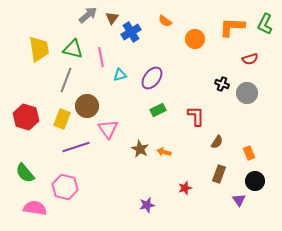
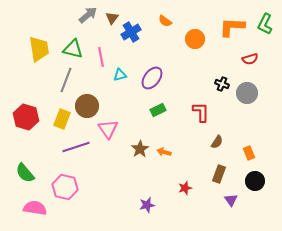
red L-shape: moved 5 px right, 4 px up
brown star: rotated 12 degrees clockwise
purple triangle: moved 8 px left
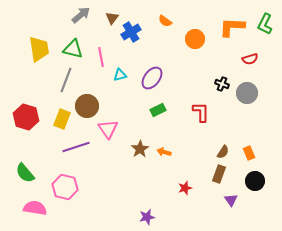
gray arrow: moved 7 px left
brown semicircle: moved 6 px right, 10 px down
purple star: moved 12 px down
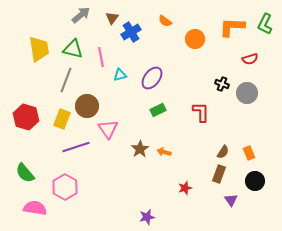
pink hexagon: rotated 15 degrees clockwise
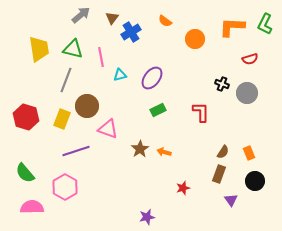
pink triangle: rotated 35 degrees counterclockwise
purple line: moved 4 px down
red star: moved 2 px left
pink semicircle: moved 3 px left, 1 px up; rotated 10 degrees counterclockwise
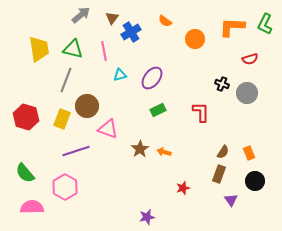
pink line: moved 3 px right, 6 px up
